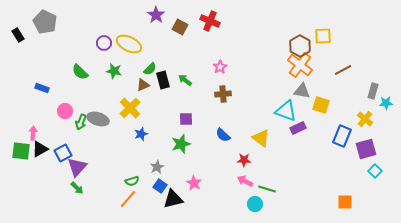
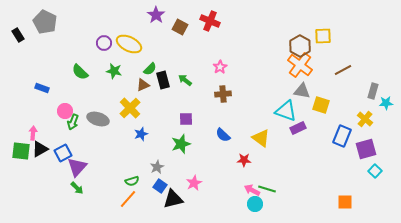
green arrow at (81, 122): moved 8 px left
pink arrow at (245, 181): moved 7 px right, 9 px down
pink star at (194, 183): rotated 14 degrees clockwise
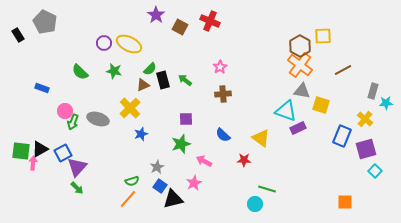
pink arrow at (33, 133): moved 30 px down
pink arrow at (252, 190): moved 48 px left, 29 px up
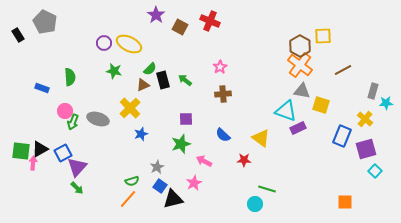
green semicircle at (80, 72): moved 10 px left, 5 px down; rotated 138 degrees counterclockwise
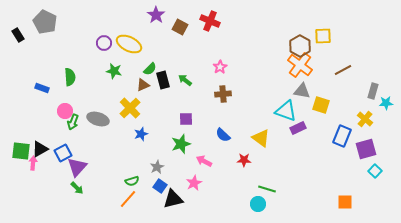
cyan circle at (255, 204): moved 3 px right
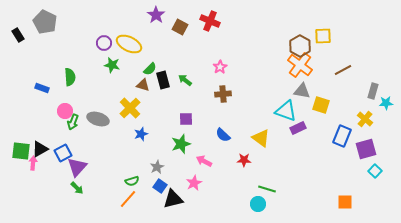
green star at (114, 71): moved 2 px left, 6 px up
brown triangle at (143, 85): rotated 40 degrees clockwise
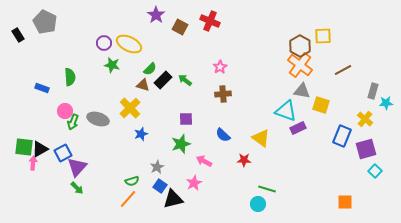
black rectangle at (163, 80): rotated 60 degrees clockwise
green square at (21, 151): moved 3 px right, 4 px up
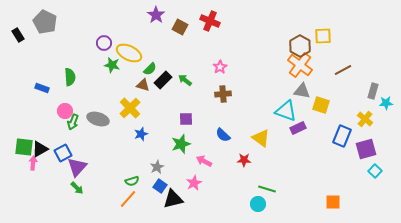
yellow ellipse at (129, 44): moved 9 px down
orange square at (345, 202): moved 12 px left
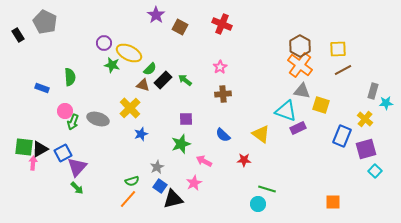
red cross at (210, 21): moved 12 px right, 3 px down
yellow square at (323, 36): moved 15 px right, 13 px down
yellow triangle at (261, 138): moved 4 px up
